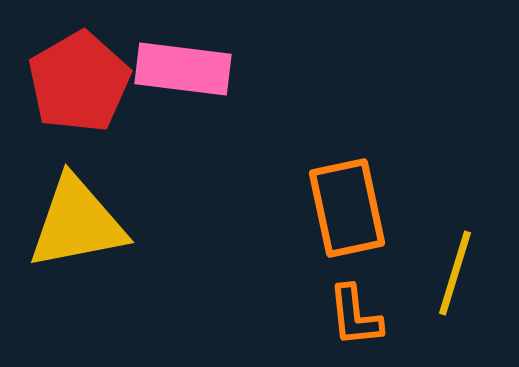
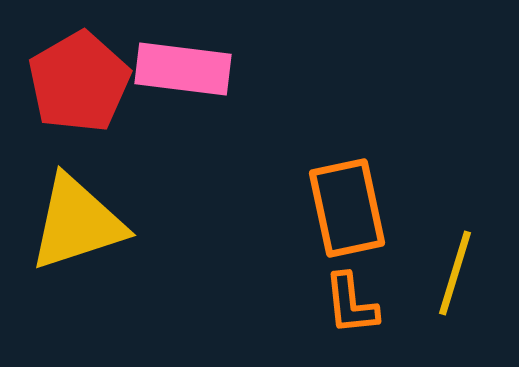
yellow triangle: rotated 7 degrees counterclockwise
orange L-shape: moved 4 px left, 12 px up
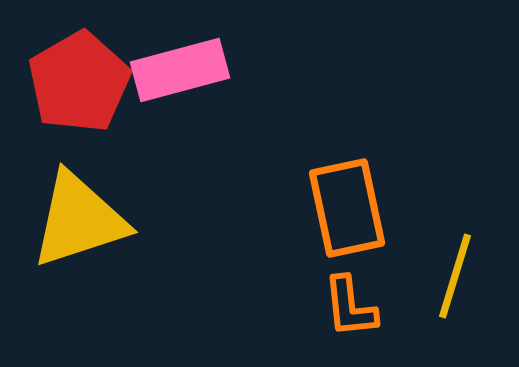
pink rectangle: moved 3 px left, 1 px down; rotated 22 degrees counterclockwise
yellow triangle: moved 2 px right, 3 px up
yellow line: moved 3 px down
orange L-shape: moved 1 px left, 3 px down
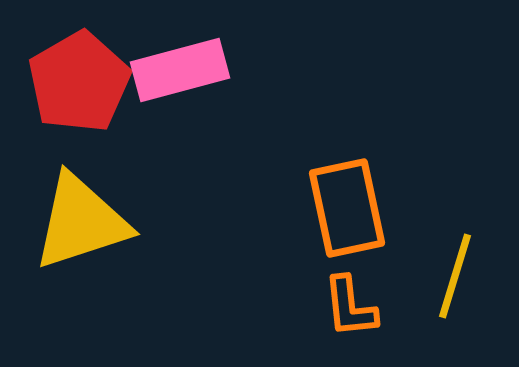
yellow triangle: moved 2 px right, 2 px down
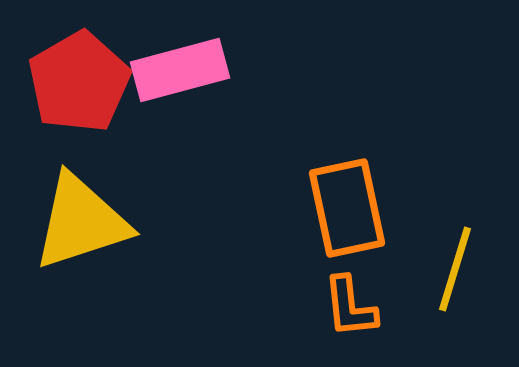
yellow line: moved 7 px up
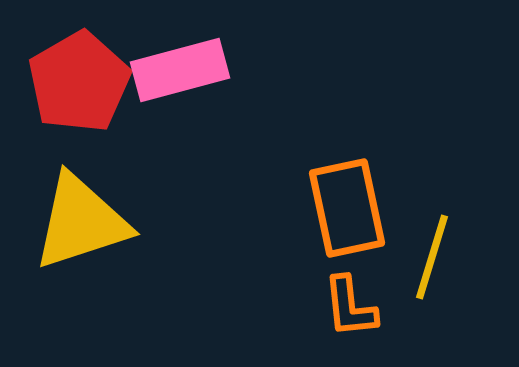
yellow line: moved 23 px left, 12 px up
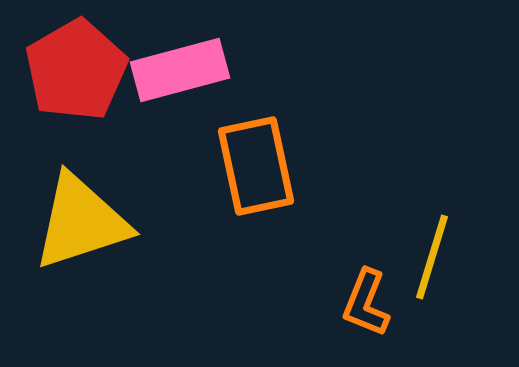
red pentagon: moved 3 px left, 12 px up
orange rectangle: moved 91 px left, 42 px up
orange L-shape: moved 16 px right, 4 px up; rotated 28 degrees clockwise
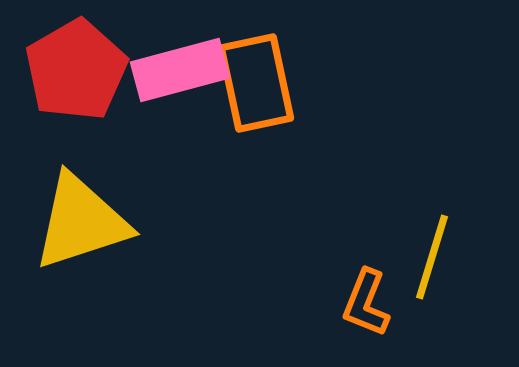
orange rectangle: moved 83 px up
